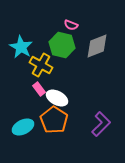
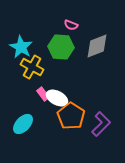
green hexagon: moved 1 px left, 2 px down; rotated 10 degrees counterclockwise
yellow cross: moved 9 px left, 2 px down
pink rectangle: moved 4 px right, 5 px down
orange pentagon: moved 17 px right, 4 px up
cyan ellipse: moved 3 px up; rotated 20 degrees counterclockwise
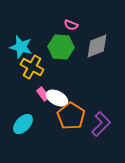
cyan star: rotated 15 degrees counterclockwise
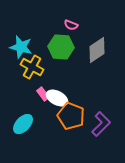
gray diamond: moved 4 px down; rotated 12 degrees counterclockwise
orange pentagon: rotated 12 degrees counterclockwise
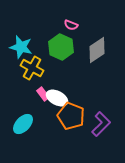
green hexagon: rotated 20 degrees clockwise
yellow cross: moved 1 px down
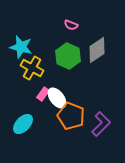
green hexagon: moved 7 px right, 9 px down
pink rectangle: rotated 72 degrees clockwise
white ellipse: rotated 25 degrees clockwise
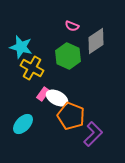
pink semicircle: moved 1 px right, 1 px down
gray diamond: moved 1 px left, 9 px up
white ellipse: rotated 25 degrees counterclockwise
purple L-shape: moved 8 px left, 10 px down
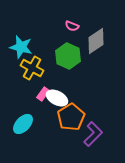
orange pentagon: moved 1 px down; rotated 20 degrees clockwise
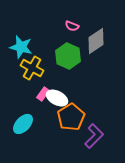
purple L-shape: moved 1 px right, 2 px down
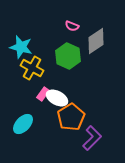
purple L-shape: moved 2 px left, 2 px down
